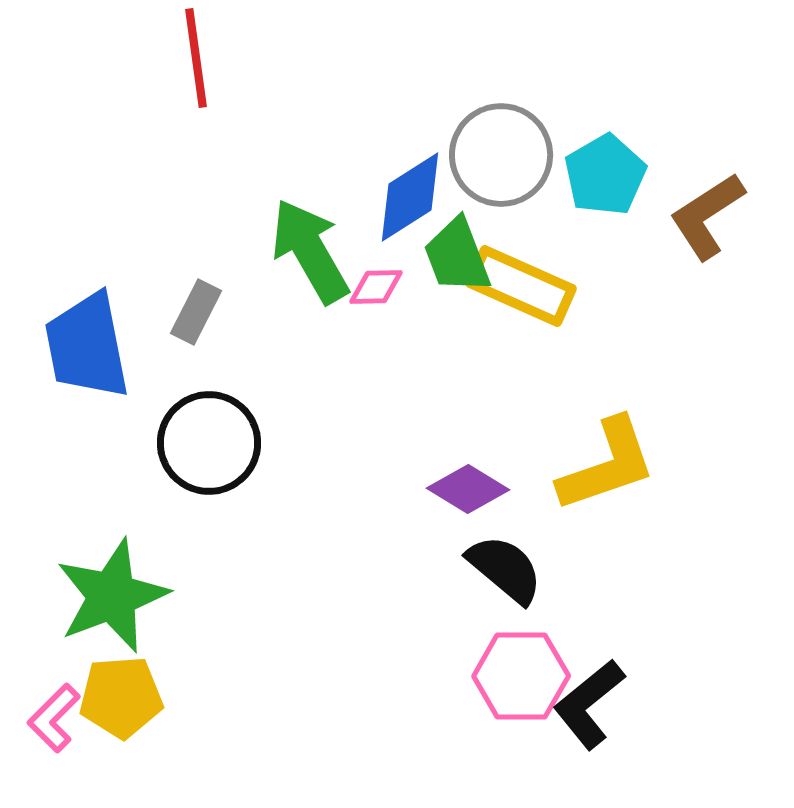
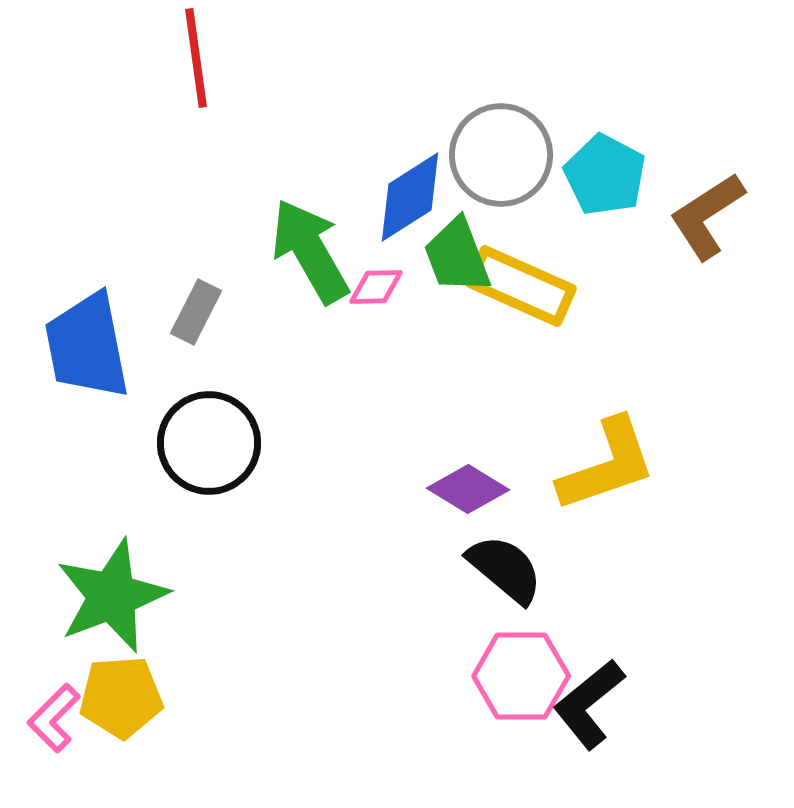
cyan pentagon: rotated 14 degrees counterclockwise
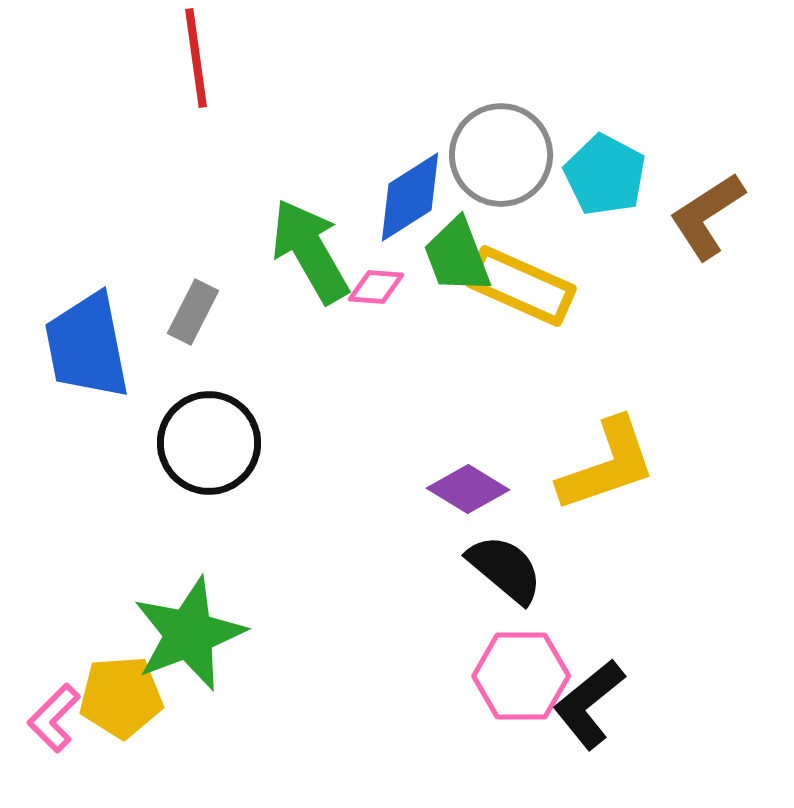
pink diamond: rotated 6 degrees clockwise
gray rectangle: moved 3 px left
green star: moved 77 px right, 38 px down
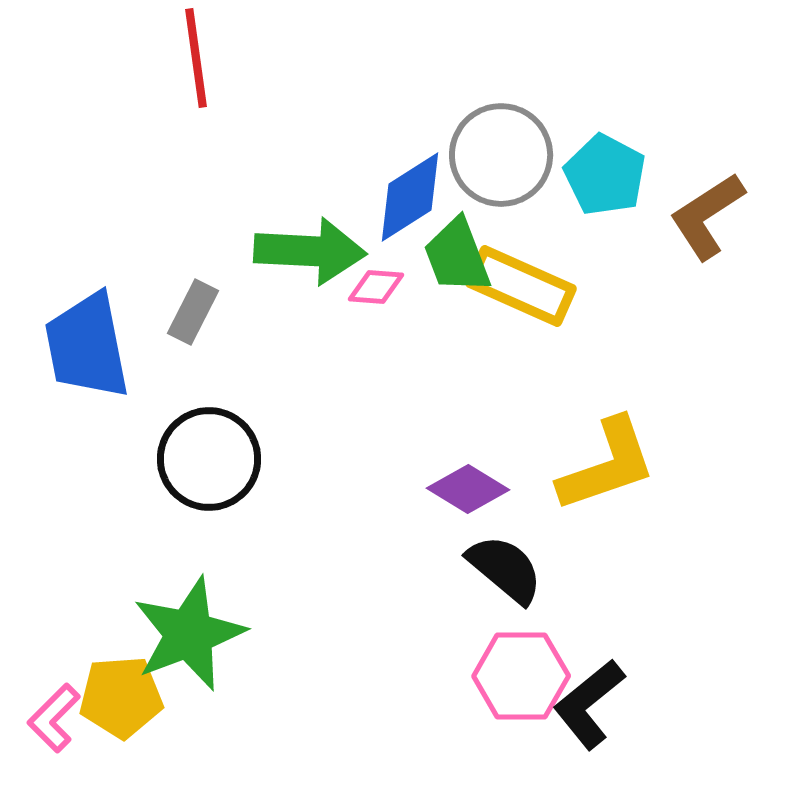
green arrow: rotated 123 degrees clockwise
black circle: moved 16 px down
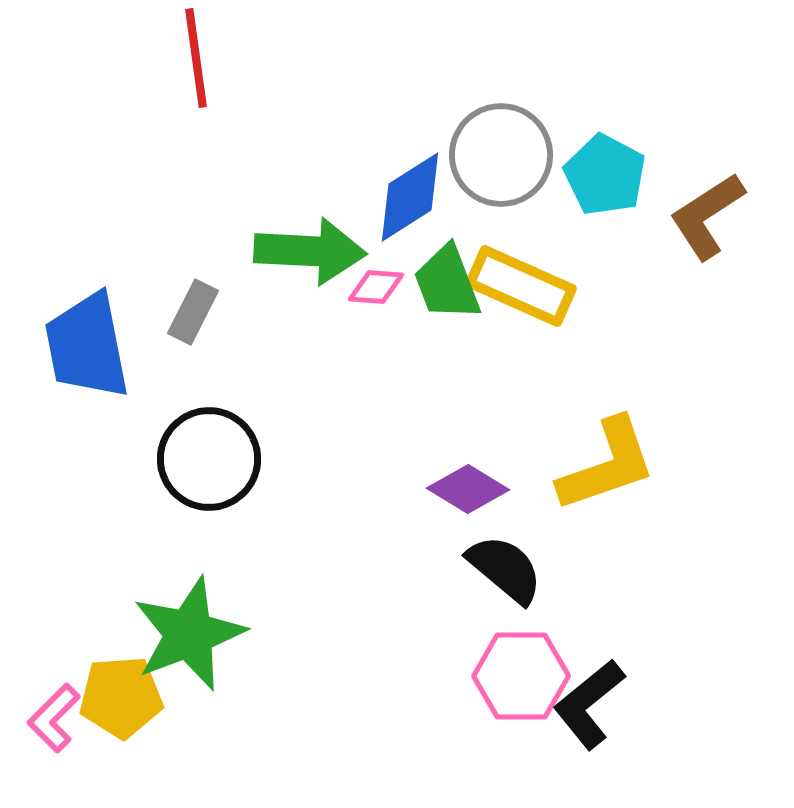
green trapezoid: moved 10 px left, 27 px down
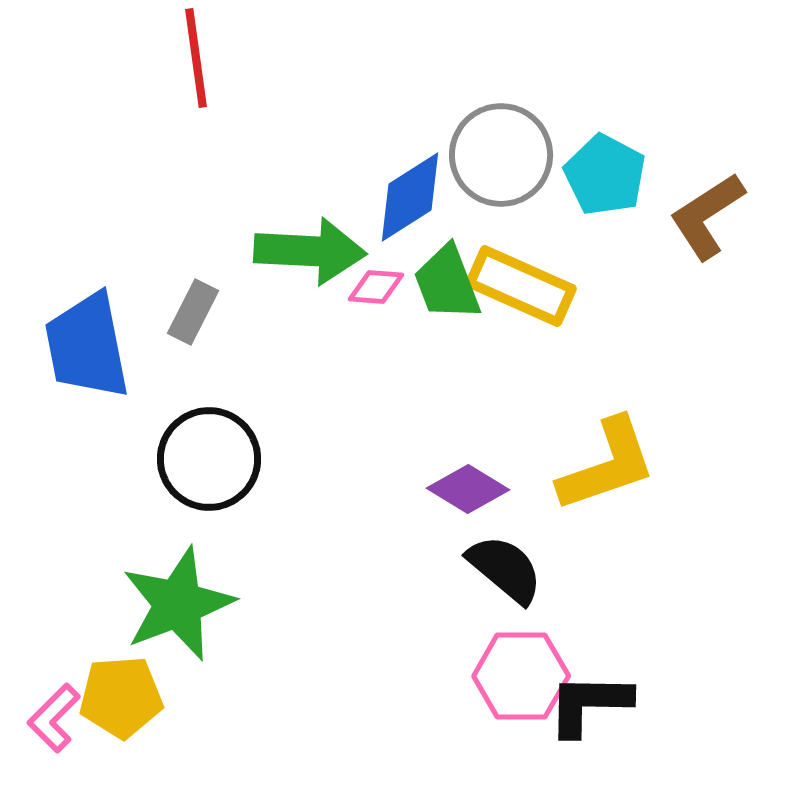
green star: moved 11 px left, 30 px up
black L-shape: rotated 40 degrees clockwise
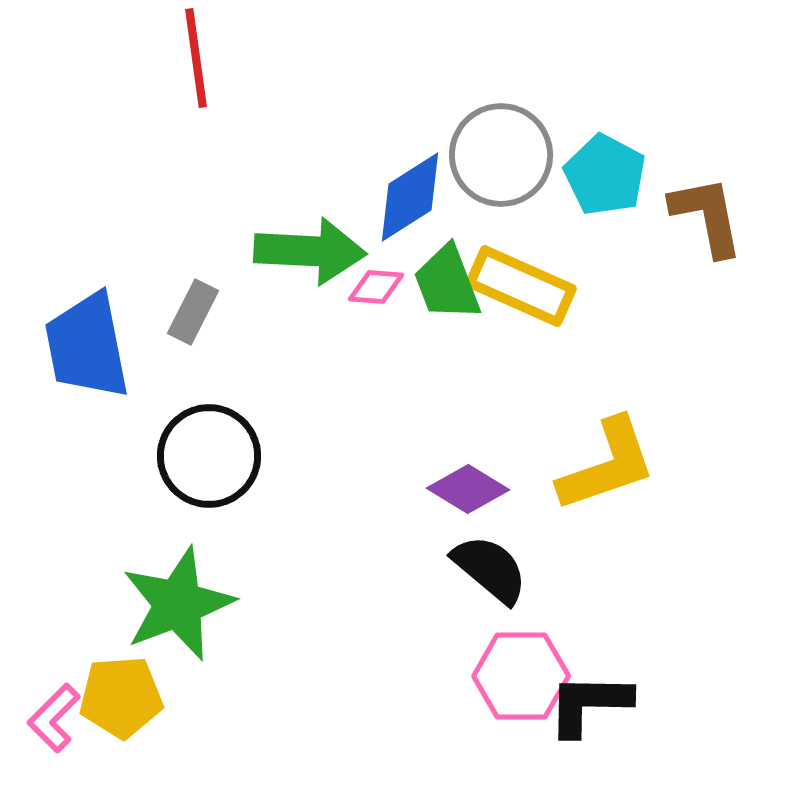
brown L-shape: rotated 112 degrees clockwise
black circle: moved 3 px up
black semicircle: moved 15 px left
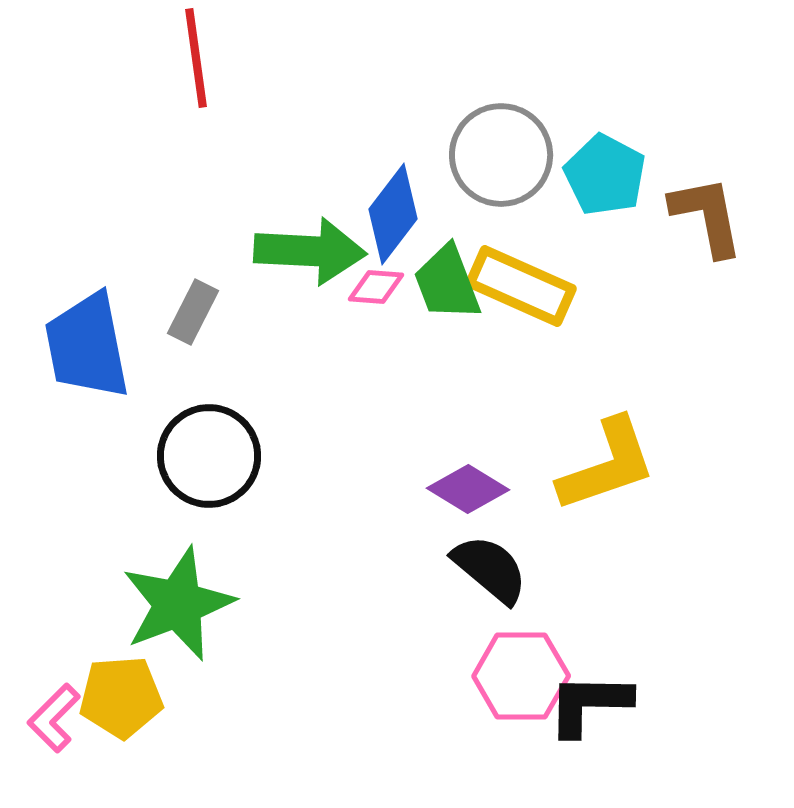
blue diamond: moved 17 px left, 17 px down; rotated 20 degrees counterclockwise
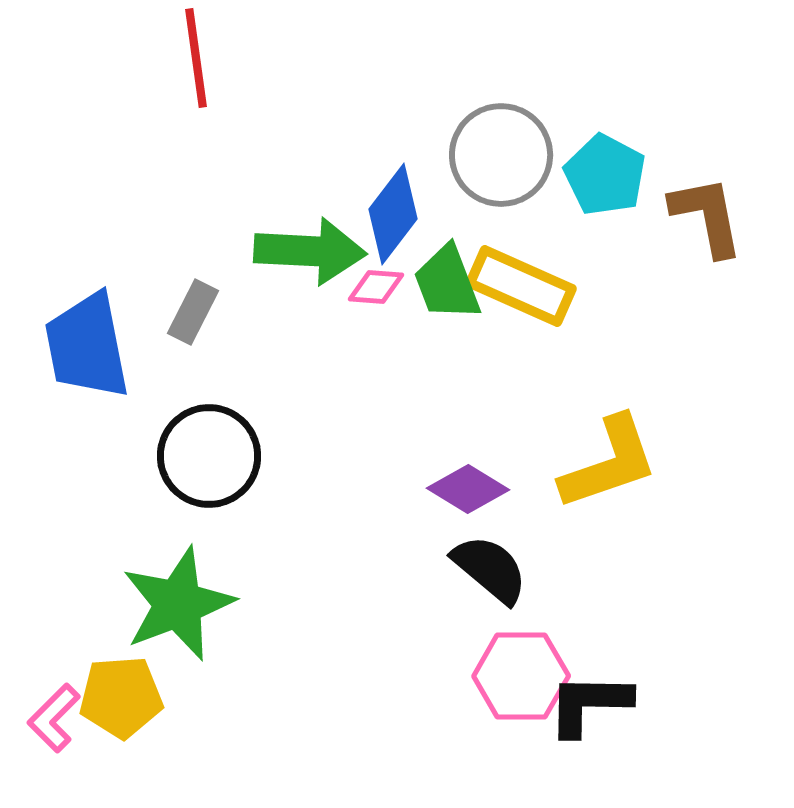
yellow L-shape: moved 2 px right, 2 px up
